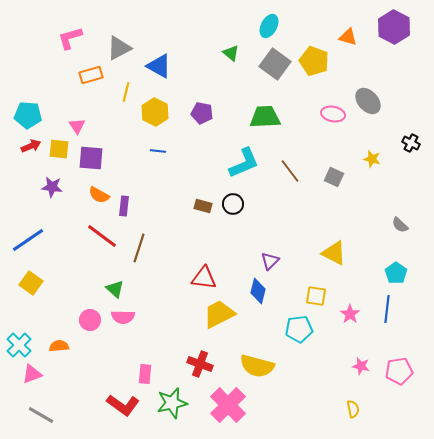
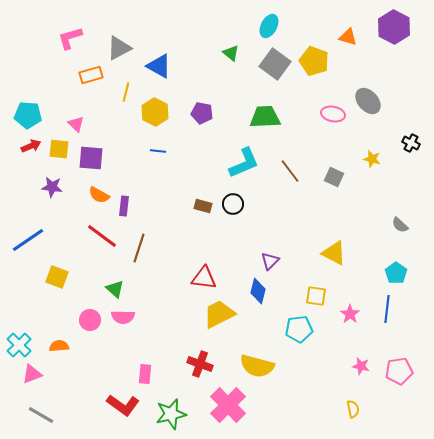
pink triangle at (77, 126): moved 1 px left, 2 px up; rotated 12 degrees counterclockwise
yellow square at (31, 283): moved 26 px right, 6 px up; rotated 15 degrees counterclockwise
green star at (172, 403): moved 1 px left, 11 px down
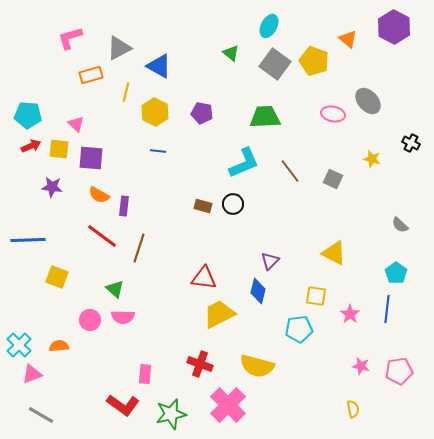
orange triangle at (348, 37): moved 2 px down; rotated 24 degrees clockwise
gray square at (334, 177): moved 1 px left, 2 px down
blue line at (28, 240): rotated 32 degrees clockwise
